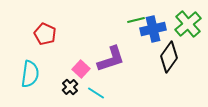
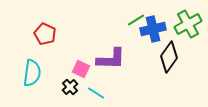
green line: rotated 18 degrees counterclockwise
green cross: rotated 12 degrees clockwise
purple L-shape: rotated 20 degrees clockwise
pink square: rotated 18 degrees counterclockwise
cyan semicircle: moved 2 px right, 1 px up
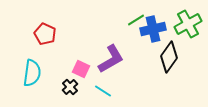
purple L-shape: rotated 32 degrees counterclockwise
cyan line: moved 7 px right, 2 px up
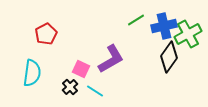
green cross: moved 10 px down
blue cross: moved 11 px right, 3 px up
red pentagon: moved 1 px right; rotated 20 degrees clockwise
cyan line: moved 8 px left
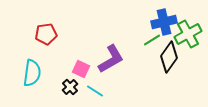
green line: moved 16 px right, 20 px down
blue cross: moved 4 px up
red pentagon: rotated 20 degrees clockwise
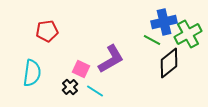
red pentagon: moved 1 px right, 3 px up
green line: rotated 60 degrees clockwise
black diamond: moved 6 px down; rotated 16 degrees clockwise
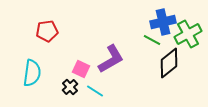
blue cross: moved 1 px left
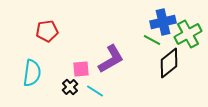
pink square: rotated 30 degrees counterclockwise
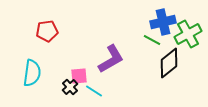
pink square: moved 2 px left, 7 px down
cyan line: moved 1 px left
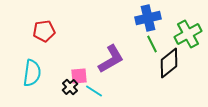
blue cross: moved 15 px left, 4 px up
red pentagon: moved 3 px left
green line: moved 4 px down; rotated 36 degrees clockwise
